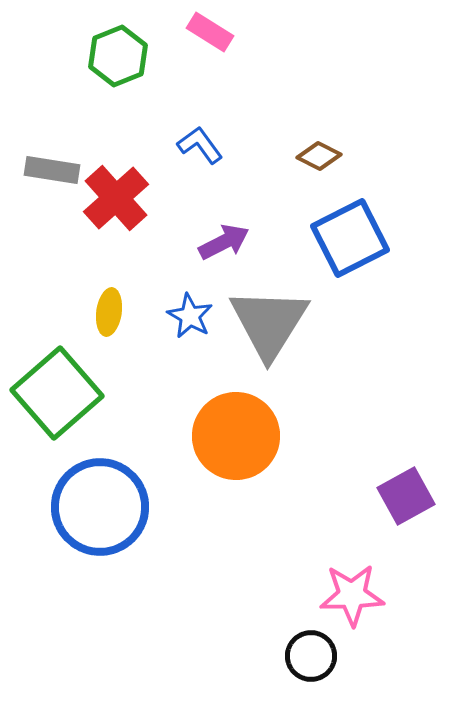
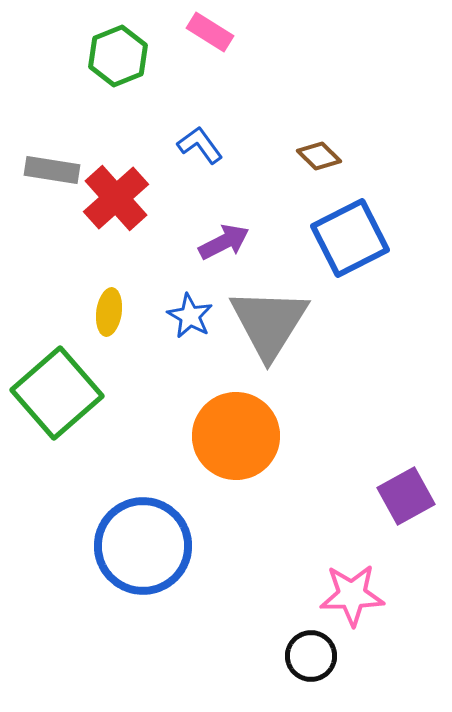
brown diamond: rotated 18 degrees clockwise
blue circle: moved 43 px right, 39 px down
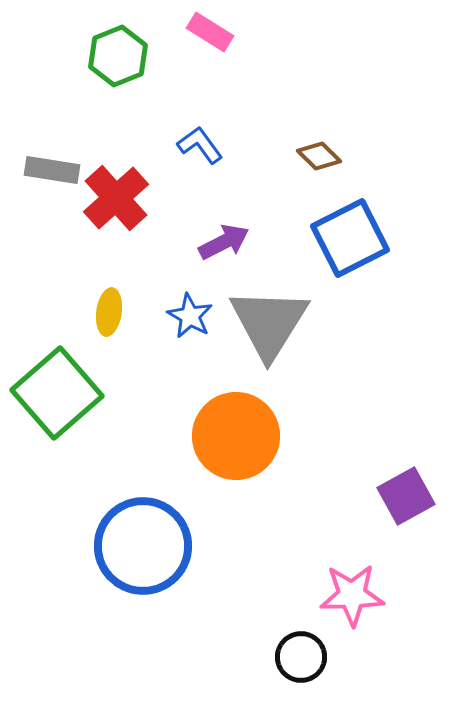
black circle: moved 10 px left, 1 px down
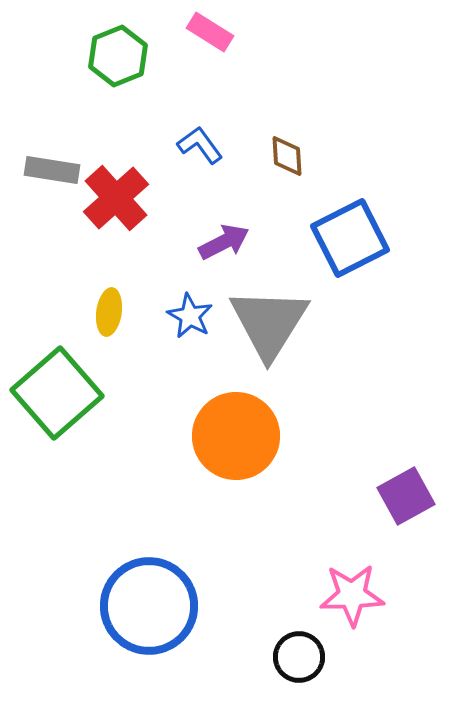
brown diamond: moved 32 px left; rotated 42 degrees clockwise
blue circle: moved 6 px right, 60 px down
black circle: moved 2 px left
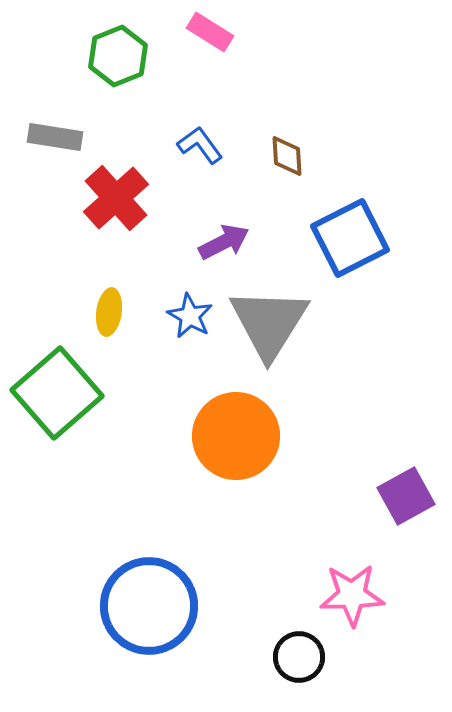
gray rectangle: moved 3 px right, 33 px up
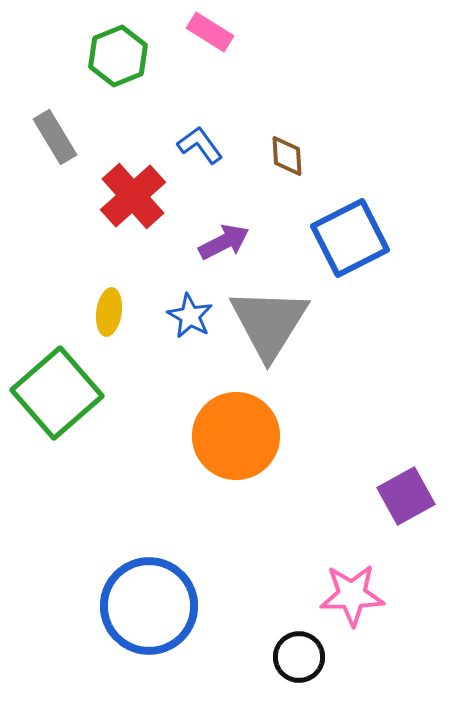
gray rectangle: rotated 50 degrees clockwise
red cross: moved 17 px right, 2 px up
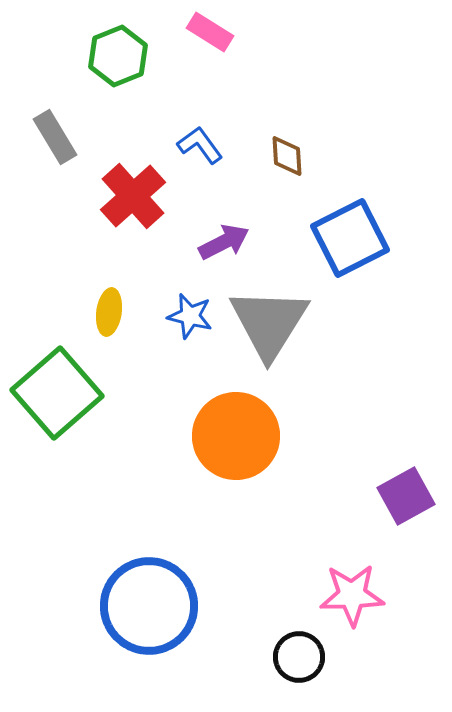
blue star: rotated 15 degrees counterclockwise
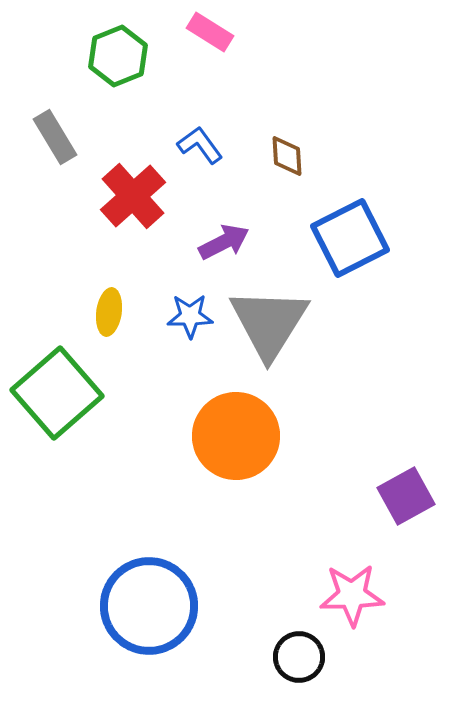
blue star: rotated 15 degrees counterclockwise
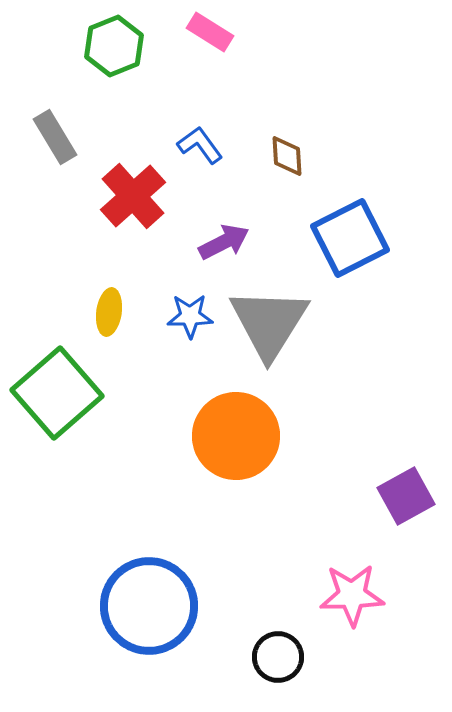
green hexagon: moved 4 px left, 10 px up
black circle: moved 21 px left
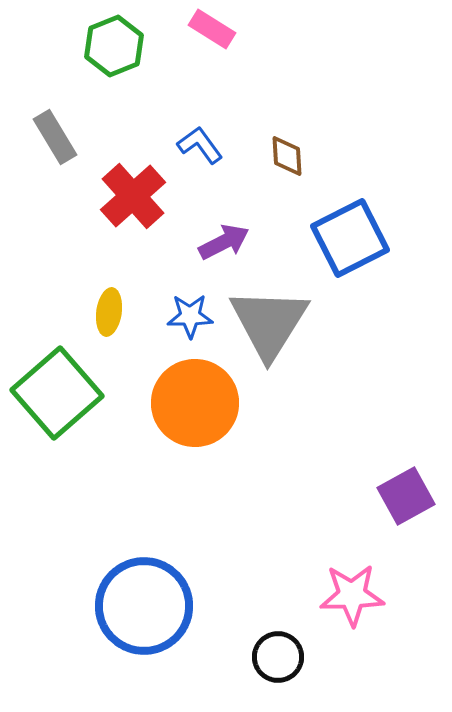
pink rectangle: moved 2 px right, 3 px up
orange circle: moved 41 px left, 33 px up
blue circle: moved 5 px left
